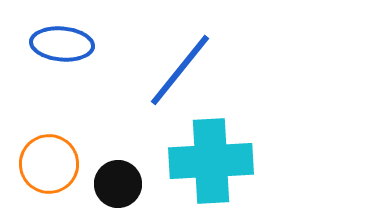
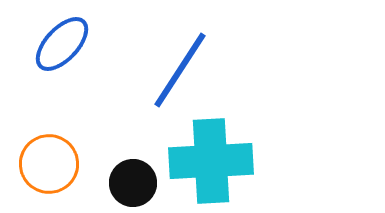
blue ellipse: rotated 52 degrees counterclockwise
blue line: rotated 6 degrees counterclockwise
black circle: moved 15 px right, 1 px up
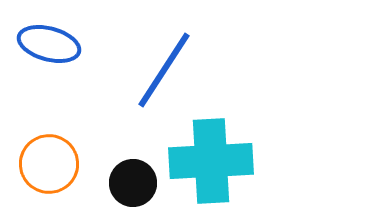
blue ellipse: moved 13 px left; rotated 62 degrees clockwise
blue line: moved 16 px left
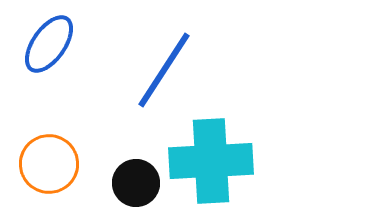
blue ellipse: rotated 70 degrees counterclockwise
black circle: moved 3 px right
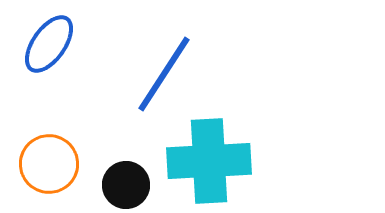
blue line: moved 4 px down
cyan cross: moved 2 px left
black circle: moved 10 px left, 2 px down
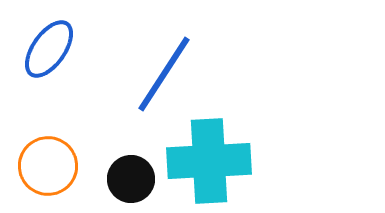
blue ellipse: moved 5 px down
orange circle: moved 1 px left, 2 px down
black circle: moved 5 px right, 6 px up
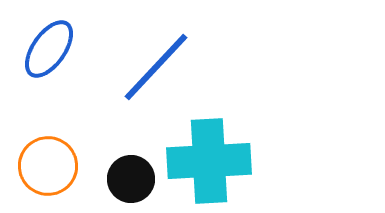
blue line: moved 8 px left, 7 px up; rotated 10 degrees clockwise
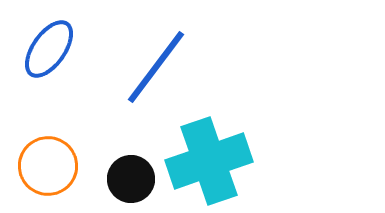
blue line: rotated 6 degrees counterclockwise
cyan cross: rotated 16 degrees counterclockwise
